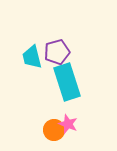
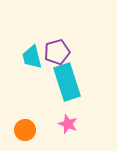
orange circle: moved 29 px left
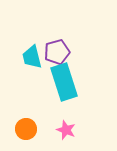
cyan rectangle: moved 3 px left
pink star: moved 2 px left, 6 px down
orange circle: moved 1 px right, 1 px up
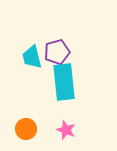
cyan rectangle: rotated 12 degrees clockwise
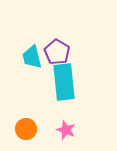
purple pentagon: rotated 25 degrees counterclockwise
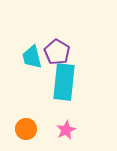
cyan rectangle: rotated 12 degrees clockwise
pink star: rotated 24 degrees clockwise
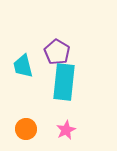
cyan trapezoid: moved 9 px left, 9 px down
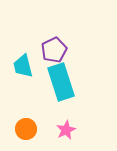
purple pentagon: moved 3 px left, 2 px up; rotated 15 degrees clockwise
cyan rectangle: moved 3 px left; rotated 24 degrees counterclockwise
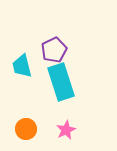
cyan trapezoid: moved 1 px left
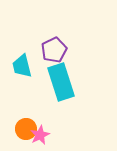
pink star: moved 26 px left, 5 px down
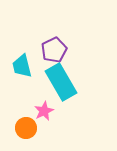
cyan rectangle: rotated 12 degrees counterclockwise
orange circle: moved 1 px up
pink star: moved 4 px right, 24 px up
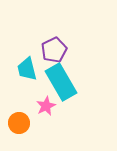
cyan trapezoid: moved 5 px right, 3 px down
pink star: moved 2 px right, 5 px up
orange circle: moved 7 px left, 5 px up
